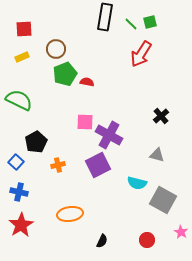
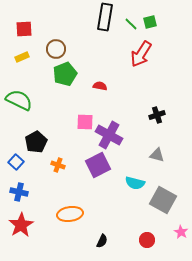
red semicircle: moved 13 px right, 4 px down
black cross: moved 4 px left, 1 px up; rotated 21 degrees clockwise
orange cross: rotated 32 degrees clockwise
cyan semicircle: moved 2 px left
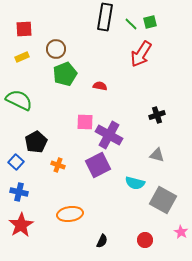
red circle: moved 2 px left
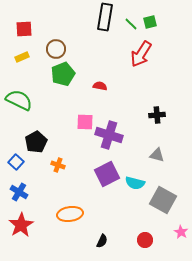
green pentagon: moved 2 px left
black cross: rotated 14 degrees clockwise
purple cross: rotated 12 degrees counterclockwise
purple square: moved 9 px right, 9 px down
blue cross: rotated 18 degrees clockwise
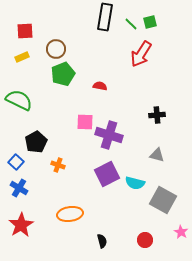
red square: moved 1 px right, 2 px down
blue cross: moved 4 px up
black semicircle: rotated 40 degrees counterclockwise
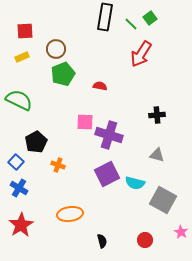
green square: moved 4 px up; rotated 24 degrees counterclockwise
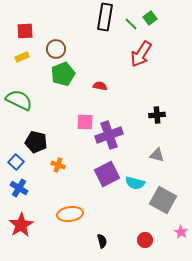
purple cross: rotated 36 degrees counterclockwise
black pentagon: rotated 30 degrees counterclockwise
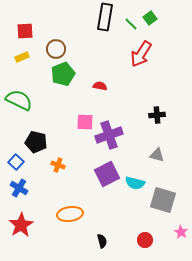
gray square: rotated 12 degrees counterclockwise
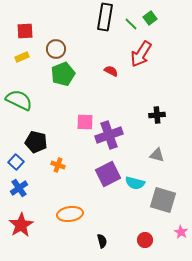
red semicircle: moved 11 px right, 15 px up; rotated 16 degrees clockwise
purple square: moved 1 px right
blue cross: rotated 24 degrees clockwise
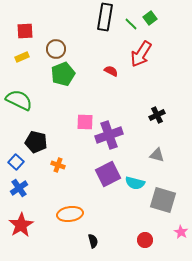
black cross: rotated 21 degrees counterclockwise
black semicircle: moved 9 px left
